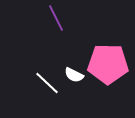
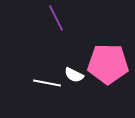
white line: rotated 32 degrees counterclockwise
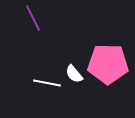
purple line: moved 23 px left
white semicircle: moved 1 px up; rotated 24 degrees clockwise
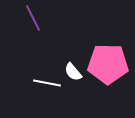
white semicircle: moved 1 px left, 2 px up
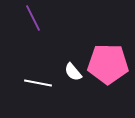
white line: moved 9 px left
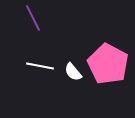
pink pentagon: rotated 27 degrees clockwise
white line: moved 2 px right, 17 px up
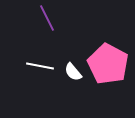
purple line: moved 14 px right
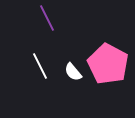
white line: rotated 52 degrees clockwise
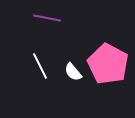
purple line: rotated 52 degrees counterclockwise
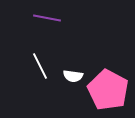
pink pentagon: moved 26 px down
white semicircle: moved 4 px down; rotated 42 degrees counterclockwise
